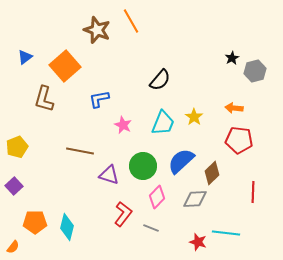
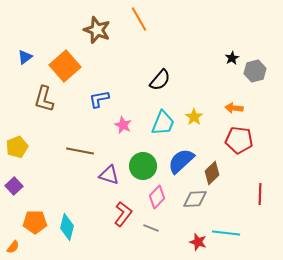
orange line: moved 8 px right, 2 px up
red line: moved 7 px right, 2 px down
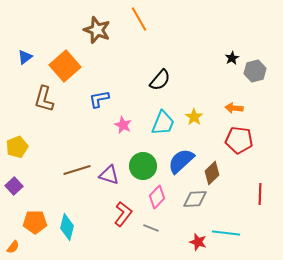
brown line: moved 3 px left, 19 px down; rotated 28 degrees counterclockwise
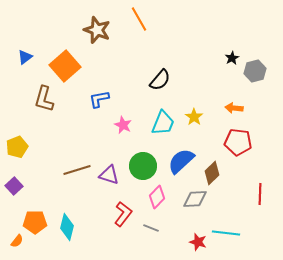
red pentagon: moved 1 px left, 2 px down
orange semicircle: moved 4 px right, 6 px up
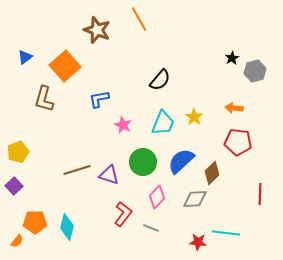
yellow pentagon: moved 1 px right, 5 px down
green circle: moved 4 px up
red star: rotated 12 degrees counterclockwise
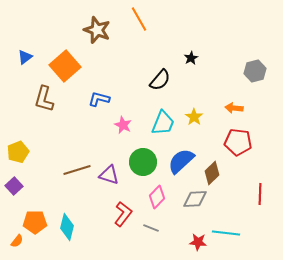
black star: moved 41 px left
blue L-shape: rotated 25 degrees clockwise
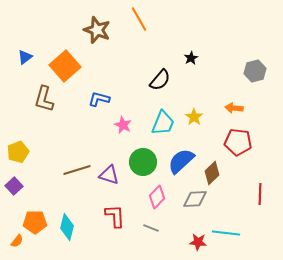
red L-shape: moved 8 px left, 2 px down; rotated 40 degrees counterclockwise
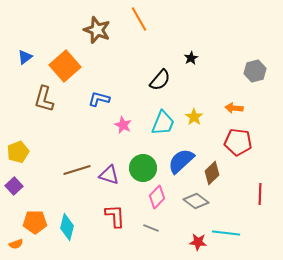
green circle: moved 6 px down
gray diamond: moved 1 px right, 2 px down; rotated 40 degrees clockwise
orange semicircle: moved 1 px left, 3 px down; rotated 32 degrees clockwise
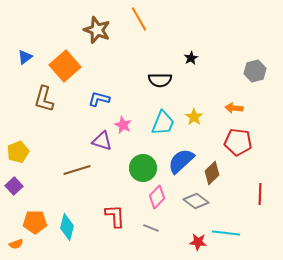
black semicircle: rotated 50 degrees clockwise
purple triangle: moved 7 px left, 34 px up
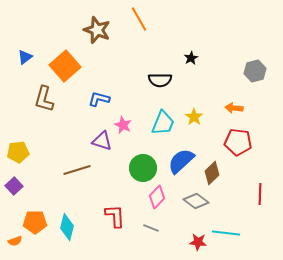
yellow pentagon: rotated 15 degrees clockwise
orange semicircle: moved 1 px left, 3 px up
